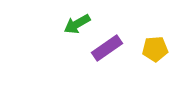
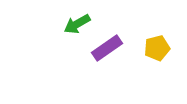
yellow pentagon: moved 2 px right, 1 px up; rotated 10 degrees counterclockwise
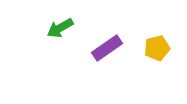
green arrow: moved 17 px left, 4 px down
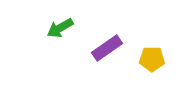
yellow pentagon: moved 5 px left, 11 px down; rotated 15 degrees clockwise
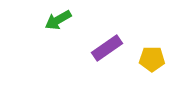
green arrow: moved 2 px left, 8 px up
